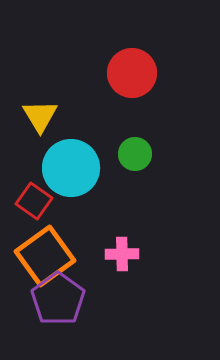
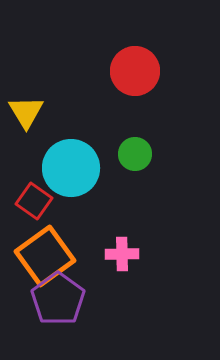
red circle: moved 3 px right, 2 px up
yellow triangle: moved 14 px left, 4 px up
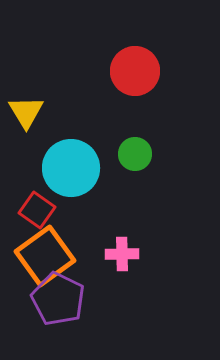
red square: moved 3 px right, 9 px down
purple pentagon: rotated 10 degrees counterclockwise
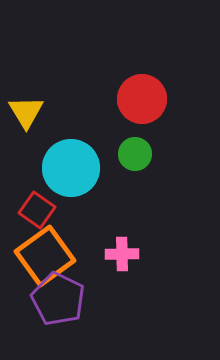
red circle: moved 7 px right, 28 px down
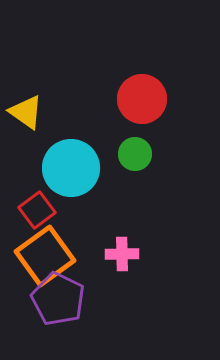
yellow triangle: rotated 24 degrees counterclockwise
red square: rotated 18 degrees clockwise
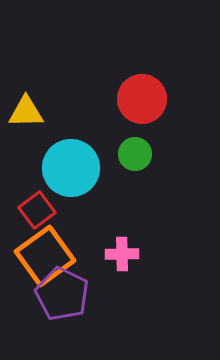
yellow triangle: rotated 36 degrees counterclockwise
purple pentagon: moved 4 px right, 5 px up
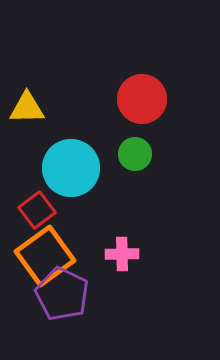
yellow triangle: moved 1 px right, 4 px up
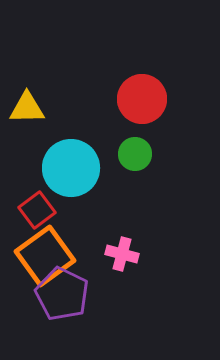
pink cross: rotated 16 degrees clockwise
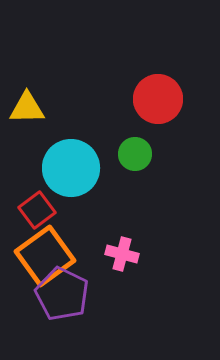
red circle: moved 16 px right
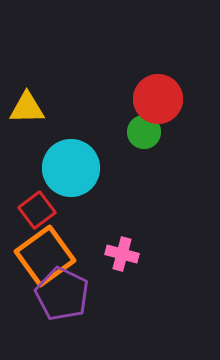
green circle: moved 9 px right, 22 px up
